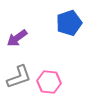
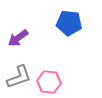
blue pentagon: rotated 25 degrees clockwise
purple arrow: moved 1 px right
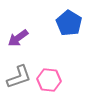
blue pentagon: rotated 25 degrees clockwise
pink hexagon: moved 2 px up
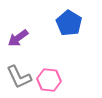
gray L-shape: rotated 84 degrees clockwise
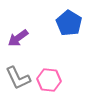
gray L-shape: moved 1 px left, 1 px down
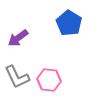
gray L-shape: moved 1 px left, 1 px up
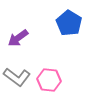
gray L-shape: rotated 28 degrees counterclockwise
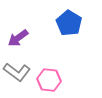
gray L-shape: moved 5 px up
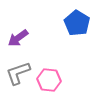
blue pentagon: moved 8 px right
gray L-shape: moved 1 px right, 1 px down; rotated 124 degrees clockwise
